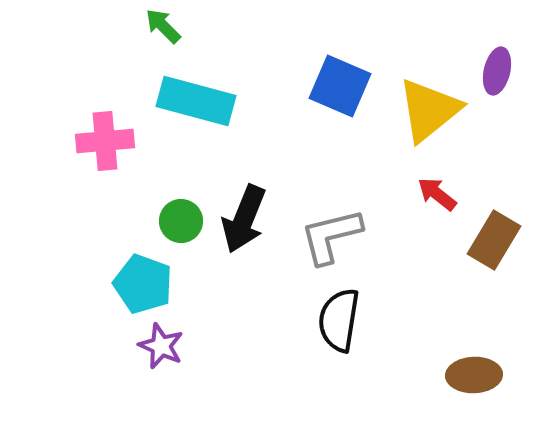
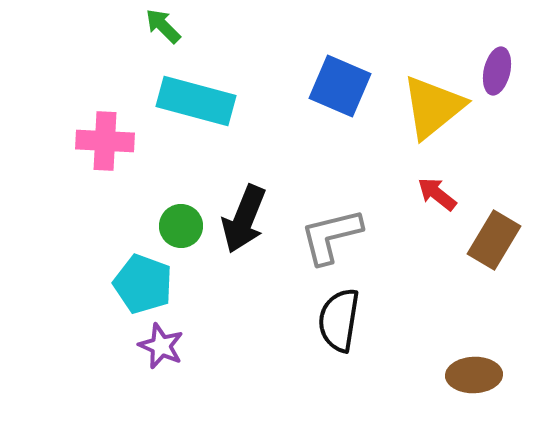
yellow triangle: moved 4 px right, 3 px up
pink cross: rotated 8 degrees clockwise
green circle: moved 5 px down
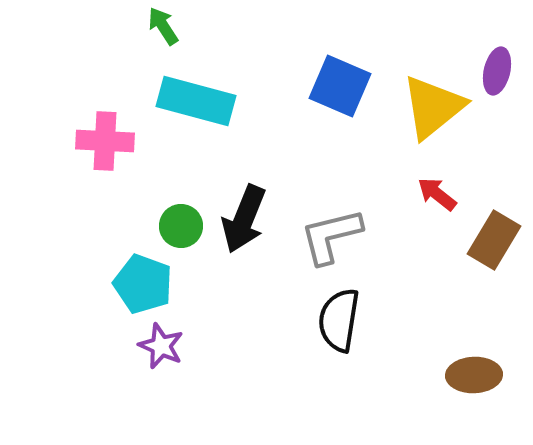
green arrow: rotated 12 degrees clockwise
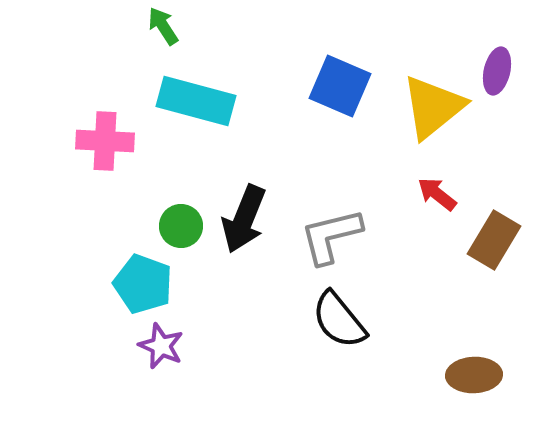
black semicircle: rotated 48 degrees counterclockwise
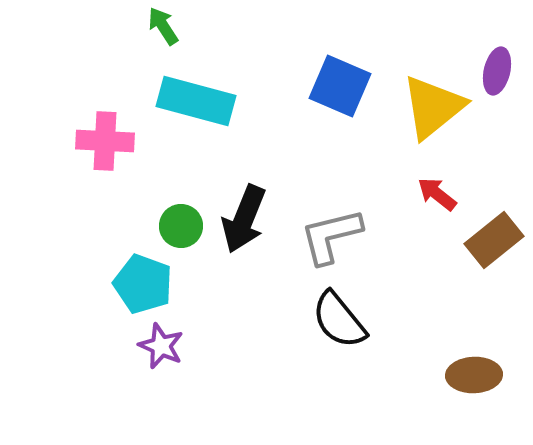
brown rectangle: rotated 20 degrees clockwise
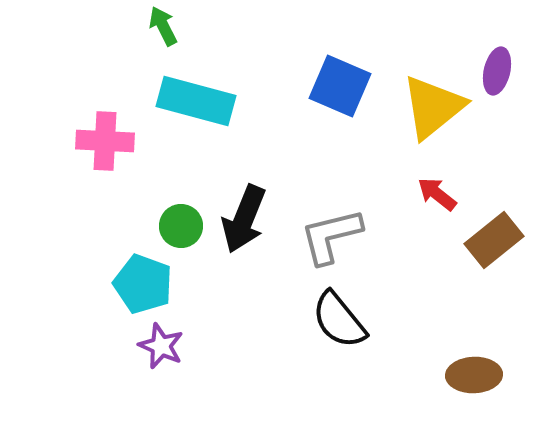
green arrow: rotated 6 degrees clockwise
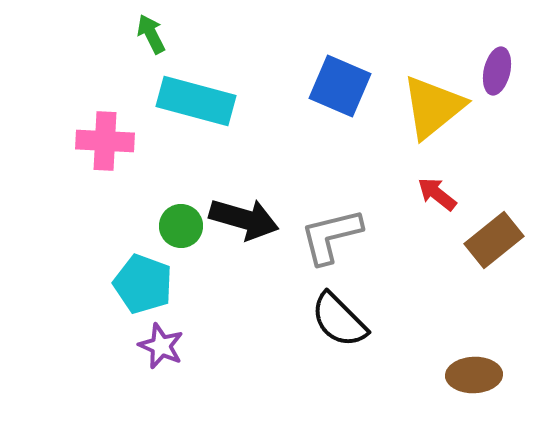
green arrow: moved 12 px left, 8 px down
black arrow: rotated 96 degrees counterclockwise
black semicircle: rotated 6 degrees counterclockwise
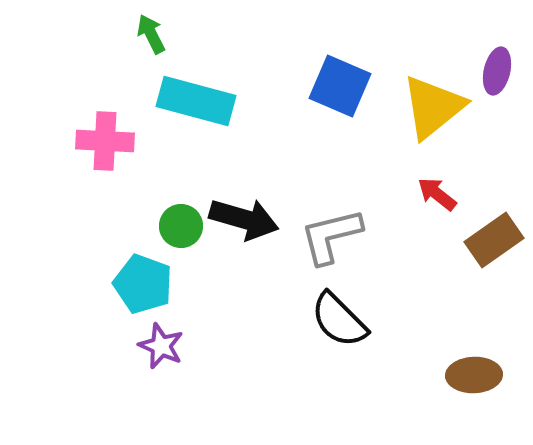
brown rectangle: rotated 4 degrees clockwise
